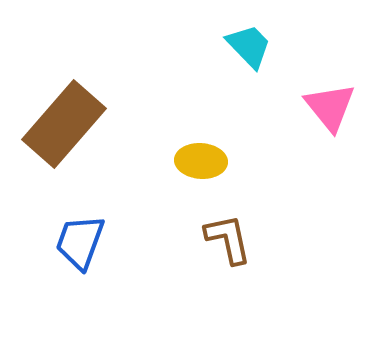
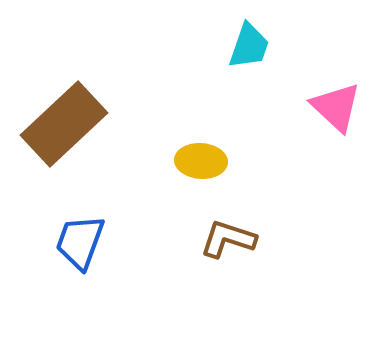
cyan trapezoid: rotated 63 degrees clockwise
pink triangle: moved 6 px right; rotated 8 degrees counterclockwise
brown rectangle: rotated 6 degrees clockwise
brown L-shape: rotated 60 degrees counterclockwise
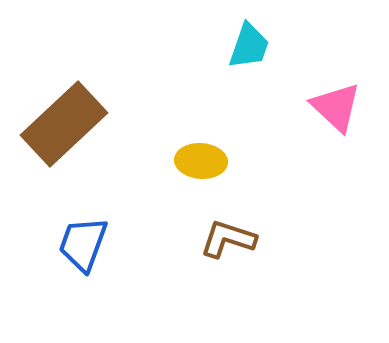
blue trapezoid: moved 3 px right, 2 px down
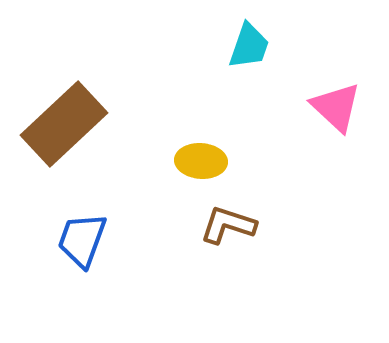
brown L-shape: moved 14 px up
blue trapezoid: moved 1 px left, 4 px up
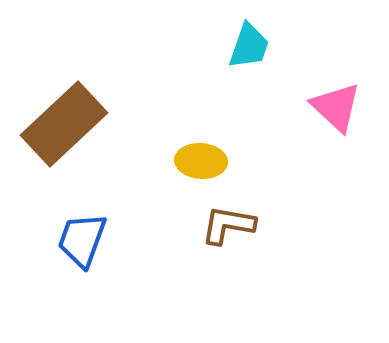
brown L-shape: rotated 8 degrees counterclockwise
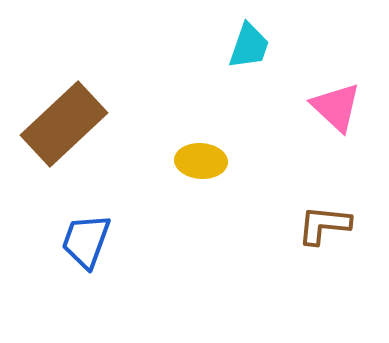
brown L-shape: moved 96 px right; rotated 4 degrees counterclockwise
blue trapezoid: moved 4 px right, 1 px down
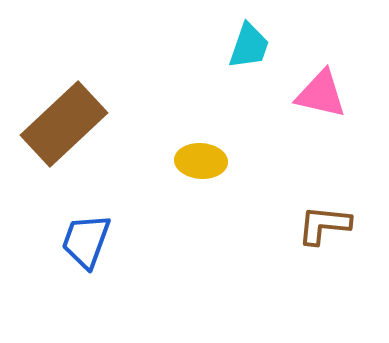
pink triangle: moved 15 px left, 13 px up; rotated 30 degrees counterclockwise
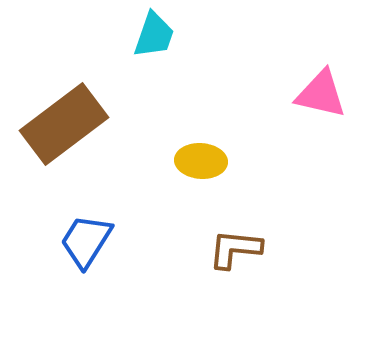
cyan trapezoid: moved 95 px left, 11 px up
brown rectangle: rotated 6 degrees clockwise
brown L-shape: moved 89 px left, 24 px down
blue trapezoid: rotated 12 degrees clockwise
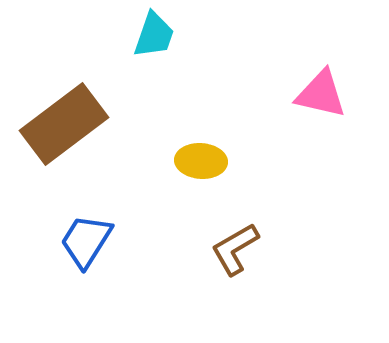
brown L-shape: rotated 36 degrees counterclockwise
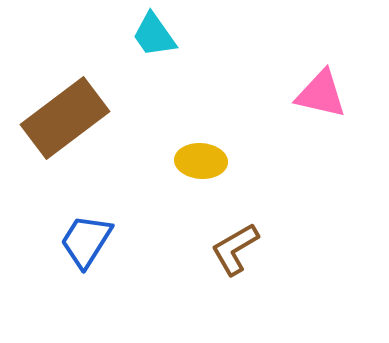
cyan trapezoid: rotated 126 degrees clockwise
brown rectangle: moved 1 px right, 6 px up
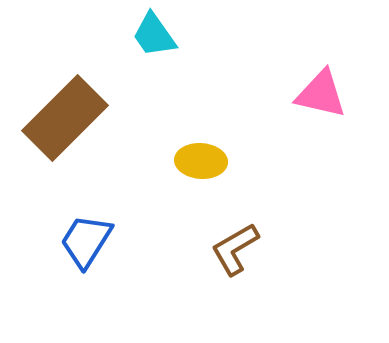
brown rectangle: rotated 8 degrees counterclockwise
